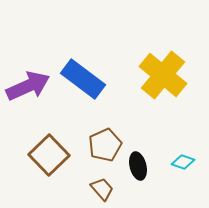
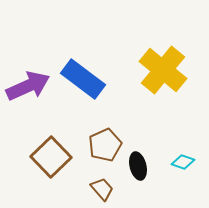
yellow cross: moved 5 px up
brown square: moved 2 px right, 2 px down
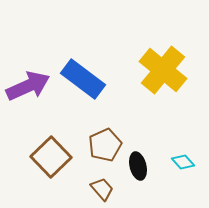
cyan diamond: rotated 30 degrees clockwise
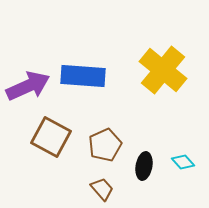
blue rectangle: moved 3 px up; rotated 33 degrees counterclockwise
brown square: moved 20 px up; rotated 18 degrees counterclockwise
black ellipse: moved 6 px right; rotated 24 degrees clockwise
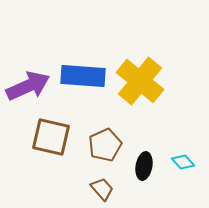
yellow cross: moved 23 px left, 11 px down
brown square: rotated 15 degrees counterclockwise
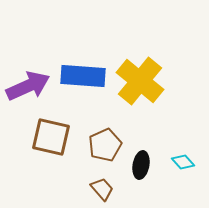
black ellipse: moved 3 px left, 1 px up
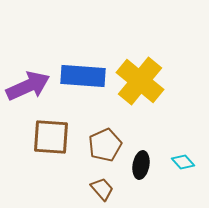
brown square: rotated 9 degrees counterclockwise
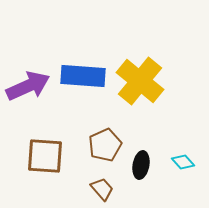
brown square: moved 6 px left, 19 px down
